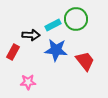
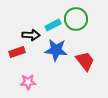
red rectangle: moved 4 px right; rotated 42 degrees clockwise
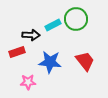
blue star: moved 6 px left, 12 px down
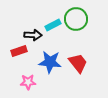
black arrow: moved 2 px right
red rectangle: moved 2 px right, 1 px up
red trapezoid: moved 7 px left, 2 px down
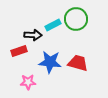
red trapezoid: rotated 35 degrees counterclockwise
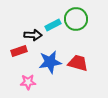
blue star: rotated 15 degrees counterclockwise
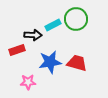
red rectangle: moved 2 px left, 1 px up
red trapezoid: moved 1 px left
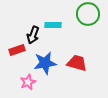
green circle: moved 12 px right, 5 px up
cyan rectangle: rotated 28 degrees clockwise
black arrow: rotated 108 degrees clockwise
blue star: moved 5 px left, 1 px down
pink star: rotated 21 degrees counterclockwise
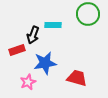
red trapezoid: moved 15 px down
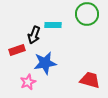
green circle: moved 1 px left
black arrow: moved 1 px right
red trapezoid: moved 13 px right, 2 px down
